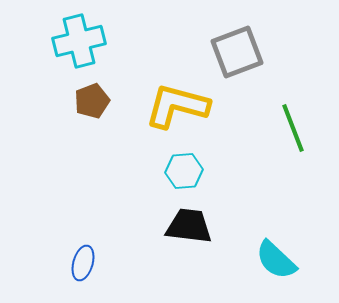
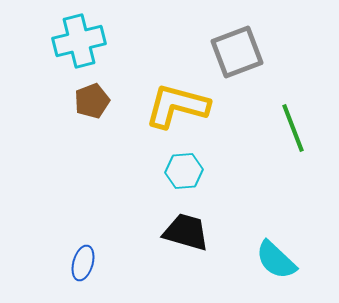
black trapezoid: moved 3 px left, 6 px down; rotated 9 degrees clockwise
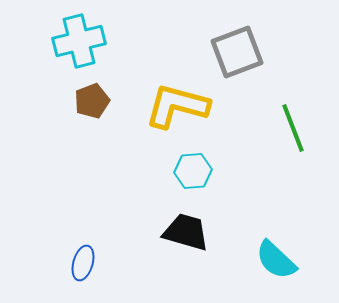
cyan hexagon: moved 9 px right
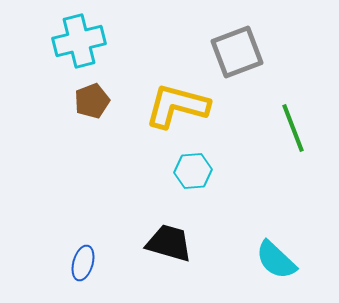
black trapezoid: moved 17 px left, 11 px down
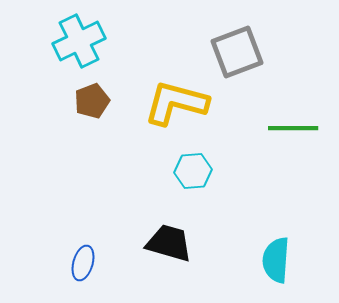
cyan cross: rotated 12 degrees counterclockwise
yellow L-shape: moved 1 px left, 3 px up
green line: rotated 69 degrees counterclockwise
cyan semicircle: rotated 51 degrees clockwise
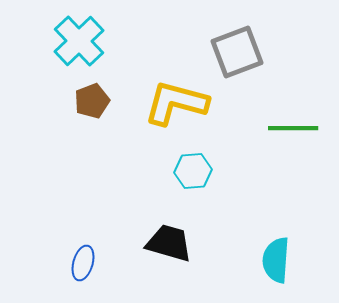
cyan cross: rotated 18 degrees counterclockwise
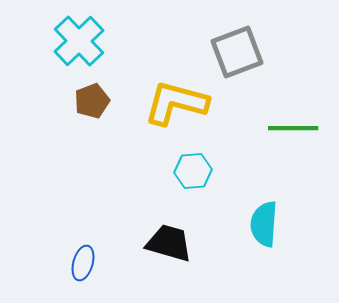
cyan semicircle: moved 12 px left, 36 px up
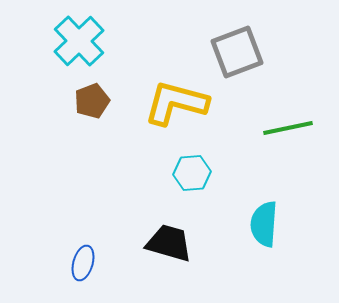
green line: moved 5 px left; rotated 12 degrees counterclockwise
cyan hexagon: moved 1 px left, 2 px down
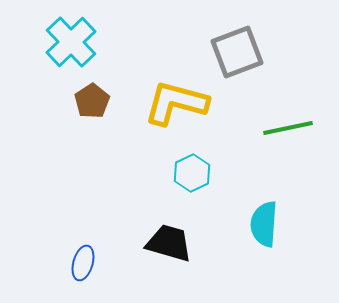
cyan cross: moved 8 px left, 1 px down
brown pentagon: rotated 12 degrees counterclockwise
cyan hexagon: rotated 21 degrees counterclockwise
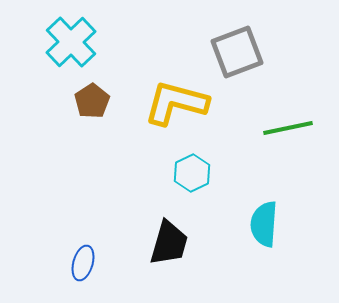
black trapezoid: rotated 90 degrees clockwise
